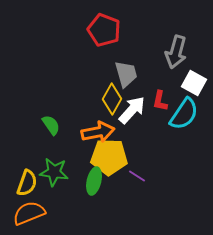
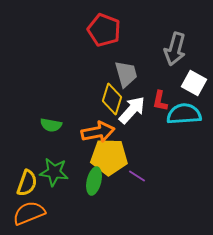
gray arrow: moved 1 px left, 3 px up
yellow diamond: rotated 12 degrees counterclockwise
cyan semicircle: rotated 128 degrees counterclockwise
green semicircle: rotated 135 degrees clockwise
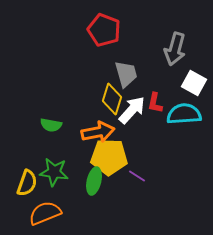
red L-shape: moved 5 px left, 2 px down
orange semicircle: moved 16 px right
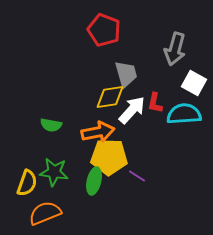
yellow diamond: moved 2 px left, 2 px up; rotated 64 degrees clockwise
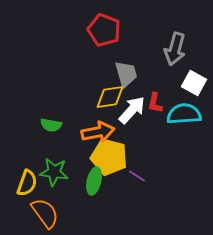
yellow pentagon: rotated 12 degrees clockwise
orange semicircle: rotated 76 degrees clockwise
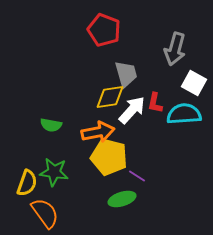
green ellipse: moved 28 px right, 18 px down; rotated 60 degrees clockwise
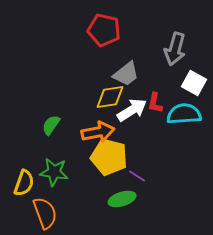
red pentagon: rotated 8 degrees counterclockwise
gray trapezoid: rotated 68 degrees clockwise
white arrow: rotated 16 degrees clockwise
green semicircle: rotated 115 degrees clockwise
yellow semicircle: moved 3 px left
orange semicircle: rotated 16 degrees clockwise
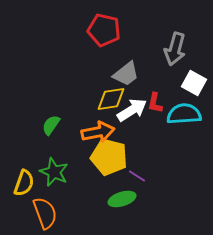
yellow diamond: moved 1 px right, 2 px down
green star: rotated 16 degrees clockwise
